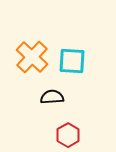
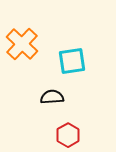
orange cross: moved 10 px left, 13 px up
cyan square: rotated 12 degrees counterclockwise
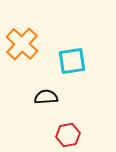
black semicircle: moved 6 px left
red hexagon: rotated 20 degrees clockwise
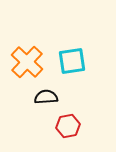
orange cross: moved 5 px right, 18 px down
red hexagon: moved 9 px up
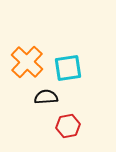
cyan square: moved 4 px left, 7 px down
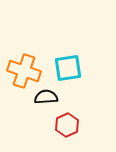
orange cross: moved 3 px left, 9 px down; rotated 24 degrees counterclockwise
red hexagon: moved 1 px left, 1 px up; rotated 15 degrees counterclockwise
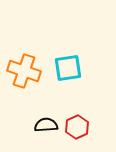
black semicircle: moved 28 px down
red hexagon: moved 10 px right, 2 px down
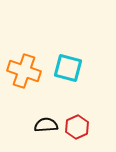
cyan square: rotated 24 degrees clockwise
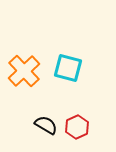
orange cross: rotated 28 degrees clockwise
black semicircle: rotated 35 degrees clockwise
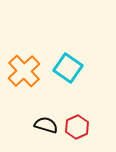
cyan square: rotated 20 degrees clockwise
black semicircle: rotated 15 degrees counterclockwise
